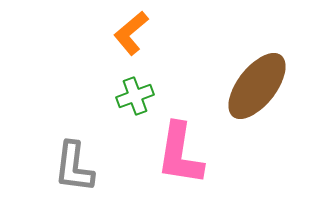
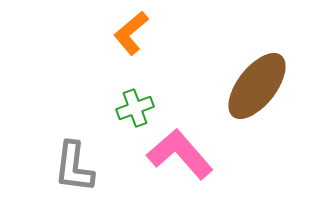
green cross: moved 12 px down
pink L-shape: rotated 130 degrees clockwise
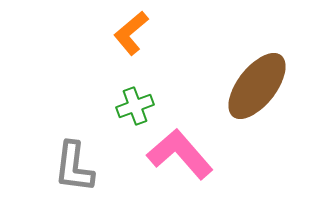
green cross: moved 2 px up
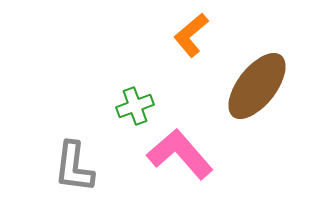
orange L-shape: moved 60 px right, 2 px down
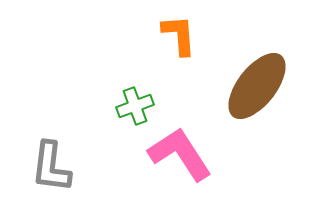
orange L-shape: moved 12 px left; rotated 126 degrees clockwise
pink L-shape: rotated 8 degrees clockwise
gray L-shape: moved 23 px left
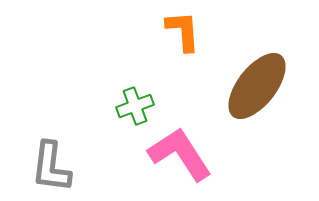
orange L-shape: moved 4 px right, 4 px up
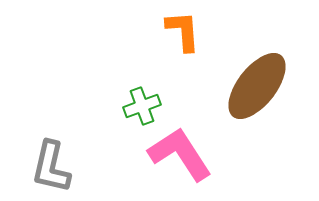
green cross: moved 7 px right
gray L-shape: rotated 6 degrees clockwise
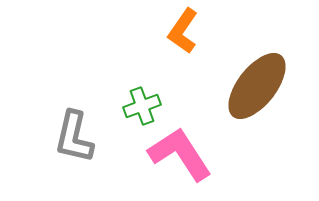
orange L-shape: rotated 141 degrees counterclockwise
gray L-shape: moved 23 px right, 30 px up
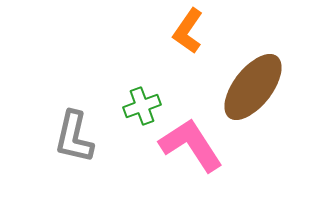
orange L-shape: moved 5 px right
brown ellipse: moved 4 px left, 1 px down
pink L-shape: moved 11 px right, 9 px up
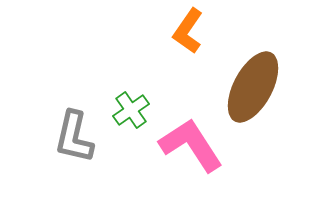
brown ellipse: rotated 10 degrees counterclockwise
green cross: moved 11 px left, 4 px down; rotated 15 degrees counterclockwise
